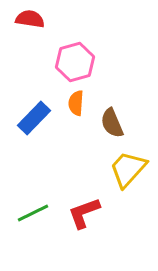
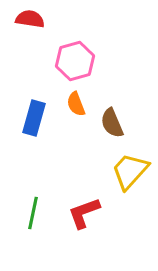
pink hexagon: moved 1 px up
orange semicircle: moved 1 px down; rotated 25 degrees counterclockwise
blue rectangle: rotated 28 degrees counterclockwise
yellow trapezoid: moved 2 px right, 2 px down
green line: rotated 52 degrees counterclockwise
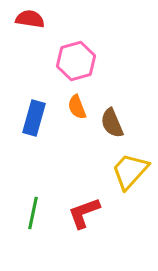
pink hexagon: moved 1 px right
orange semicircle: moved 1 px right, 3 px down
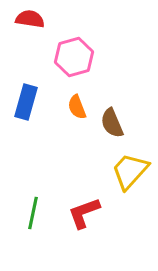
pink hexagon: moved 2 px left, 4 px up
blue rectangle: moved 8 px left, 16 px up
